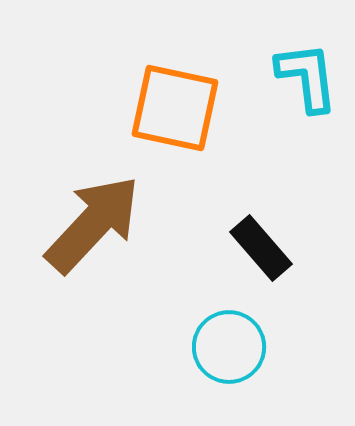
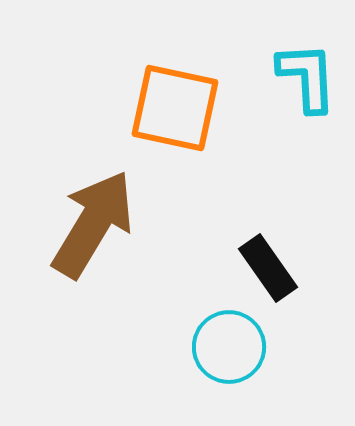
cyan L-shape: rotated 4 degrees clockwise
brown arrow: rotated 12 degrees counterclockwise
black rectangle: moved 7 px right, 20 px down; rotated 6 degrees clockwise
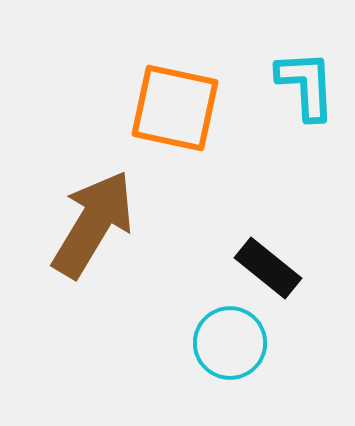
cyan L-shape: moved 1 px left, 8 px down
black rectangle: rotated 16 degrees counterclockwise
cyan circle: moved 1 px right, 4 px up
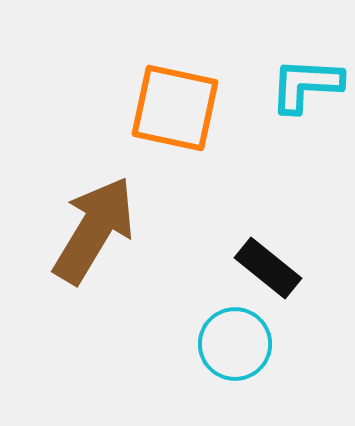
cyan L-shape: rotated 84 degrees counterclockwise
brown arrow: moved 1 px right, 6 px down
cyan circle: moved 5 px right, 1 px down
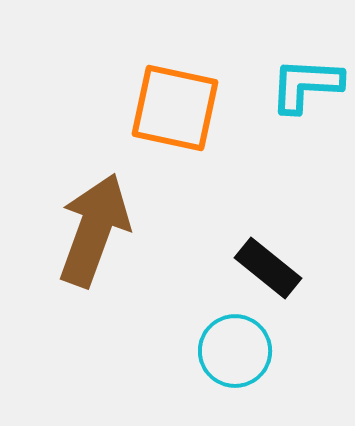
brown arrow: rotated 11 degrees counterclockwise
cyan circle: moved 7 px down
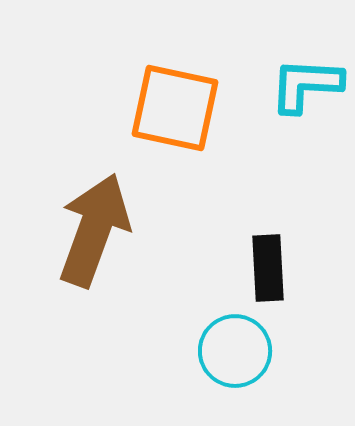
black rectangle: rotated 48 degrees clockwise
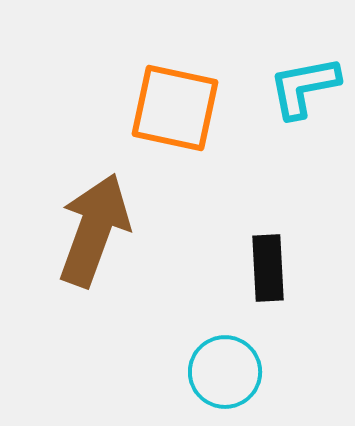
cyan L-shape: moved 2 px left, 2 px down; rotated 14 degrees counterclockwise
cyan circle: moved 10 px left, 21 px down
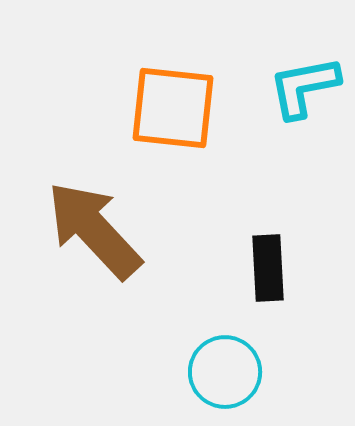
orange square: moved 2 px left; rotated 6 degrees counterclockwise
brown arrow: rotated 63 degrees counterclockwise
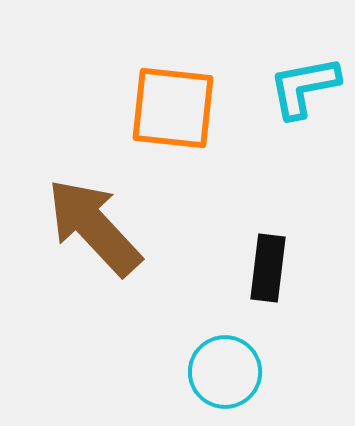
brown arrow: moved 3 px up
black rectangle: rotated 10 degrees clockwise
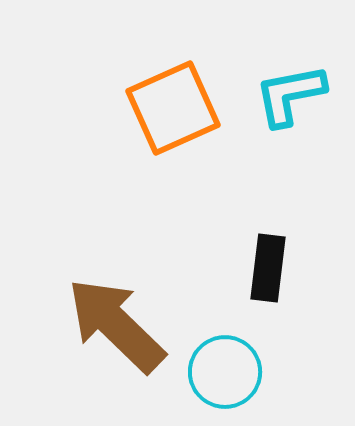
cyan L-shape: moved 14 px left, 8 px down
orange square: rotated 30 degrees counterclockwise
brown arrow: moved 22 px right, 98 px down; rotated 3 degrees counterclockwise
